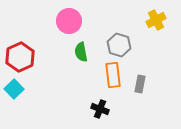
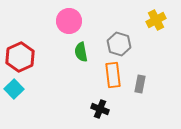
gray hexagon: moved 1 px up
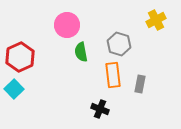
pink circle: moved 2 px left, 4 px down
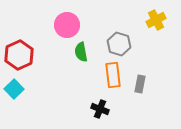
red hexagon: moved 1 px left, 2 px up
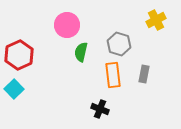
green semicircle: rotated 24 degrees clockwise
gray rectangle: moved 4 px right, 10 px up
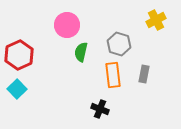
cyan square: moved 3 px right
